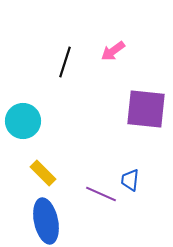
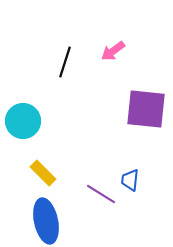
purple line: rotated 8 degrees clockwise
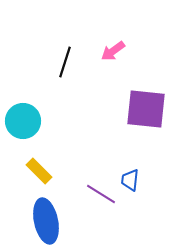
yellow rectangle: moved 4 px left, 2 px up
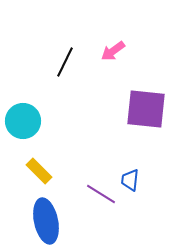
black line: rotated 8 degrees clockwise
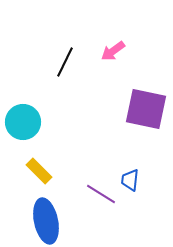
purple square: rotated 6 degrees clockwise
cyan circle: moved 1 px down
